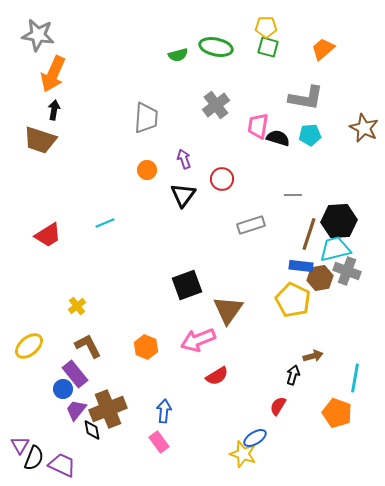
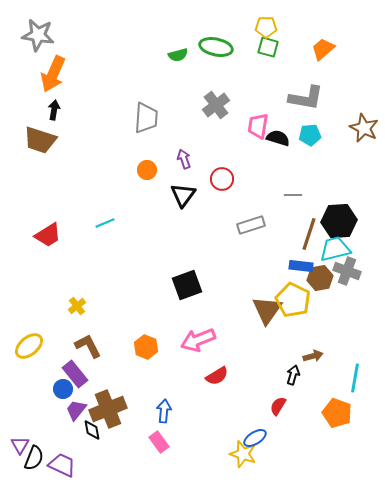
brown triangle at (228, 310): moved 39 px right
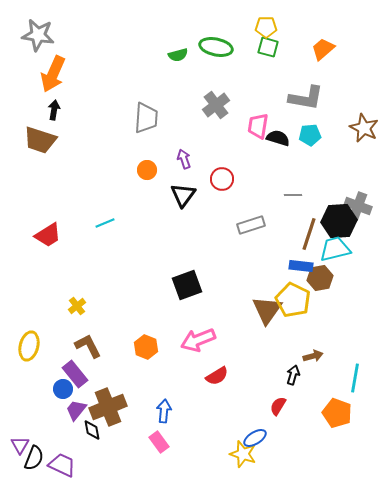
gray cross at (347, 271): moved 11 px right, 65 px up
yellow ellipse at (29, 346): rotated 36 degrees counterclockwise
brown cross at (108, 409): moved 2 px up
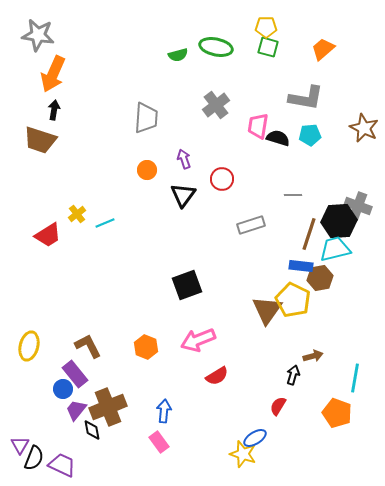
yellow cross at (77, 306): moved 92 px up
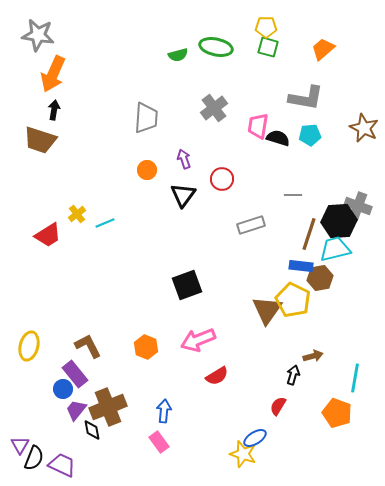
gray cross at (216, 105): moved 2 px left, 3 px down
